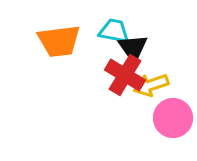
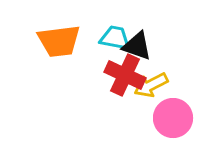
cyan trapezoid: moved 1 px right, 7 px down
black triangle: moved 4 px right, 2 px up; rotated 36 degrees counterclockwise
red cross: rotated 6 degrees counterclockwise
yellow arrow: rotated 8 degrees counterclockwise
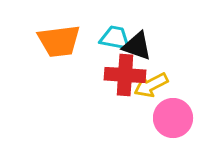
red cross: rotated 21 degrees counterclockwise
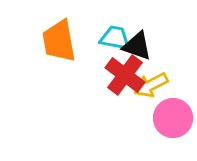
orange trapezoid: rotated 87 degrees clockwise
red cross: rotated 33 degrees clockwise
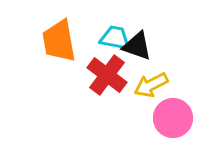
red cross: moved 18 px left
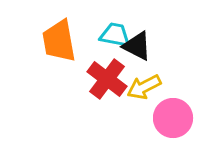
cyan trapezoid: moved 3 px up
black triangle: rotated 8 degrees clockwise
red cross: moved 4 px down
yellow arrow: moved 7 px left, 2 px down
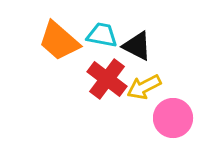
cyan trapezoid: moved 13 px left
orange trapezoid: rotated 39 degrees counterclockwise
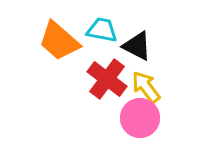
cyan trapezoid: moved 5 px up
yellow arrow: moved 2 px right; rotated 80 degrees clockwise
pink circle: moved 33 px left
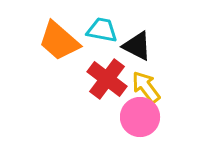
pink circle: moved 1 px up
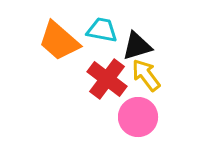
black triangle: rotated 44 degrees counterclockwise
yellow arrow: moved 12 px up
pink circle: moved 2 px left
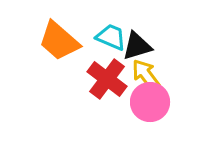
cyan trapezoid: moved 9 px right, 7 px down; rotated 12 degrees clockwise
pink circle: moved 12 px right, 15 px up
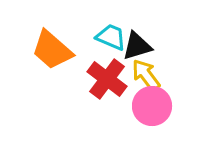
orange trapezoid: moved 7 px left, 9 px down
pink circle: moved 2 px right, 4 px down
